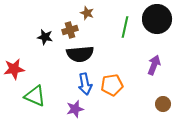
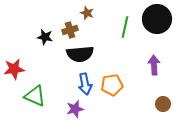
purple arrow: rotated 24 degrees counterclockwise
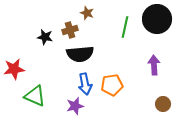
purple star: moved 3 px up
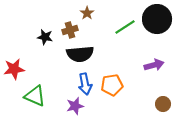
brown star: rotated 16 degrees clockwise
green line: rotated 45 degrees clockwise
purple arrow: rotated 78 degrees clockwise
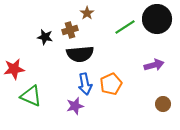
orange pentagon: moved 1 px left, 1 px up; rotated 15 degrees counterclockwise
green triangle: moved 4 px left
